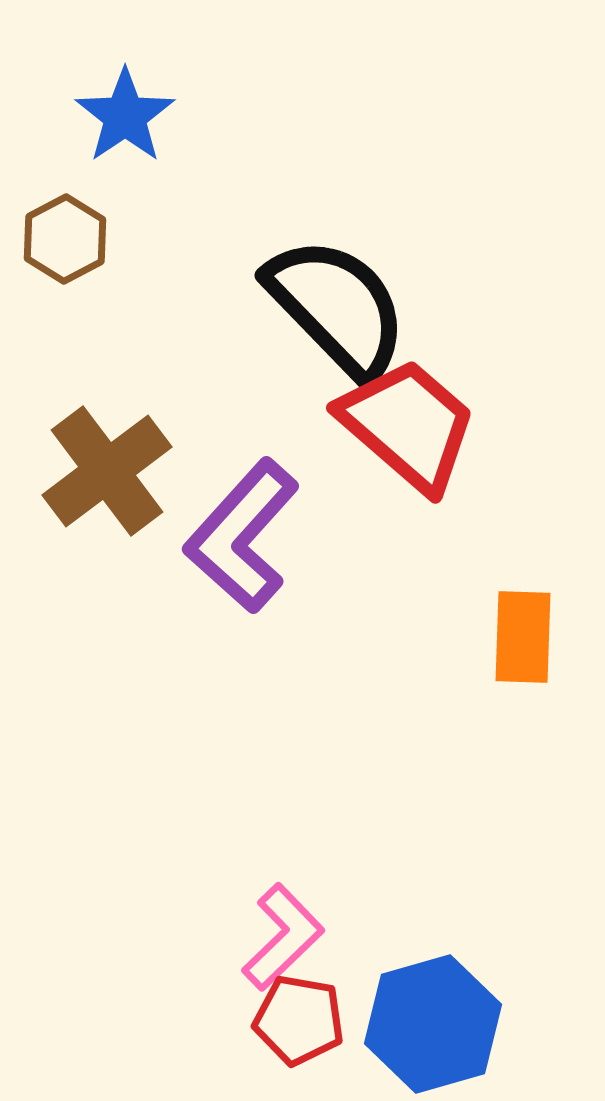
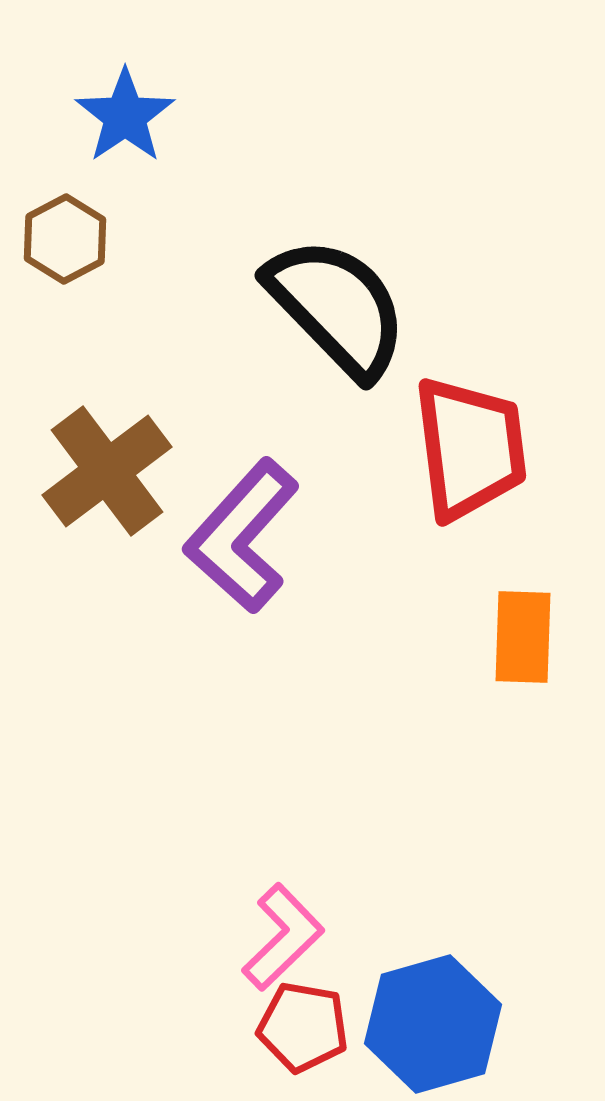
red trapezoid: moved 62 px right, 23 px down; rotated 42 degrees clockwise
red pentagon: moved 4 px right, 7 px down
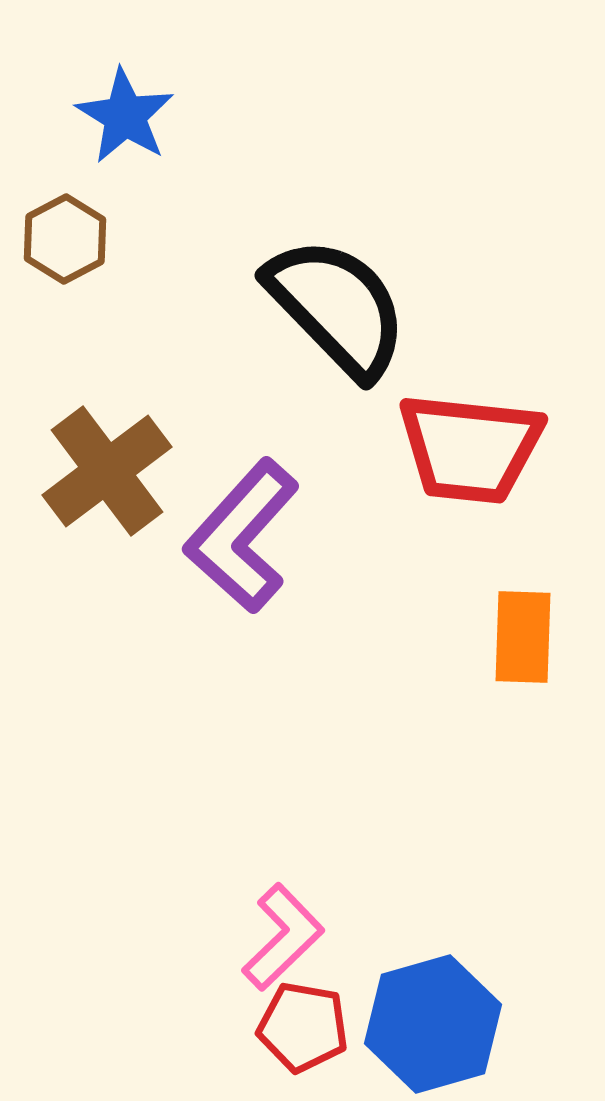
blue star: rotated 6 degrees counterclockwise
red trapezoid: rotated 103 degrees clockwise
